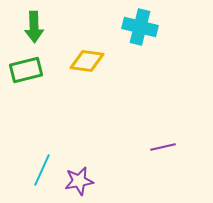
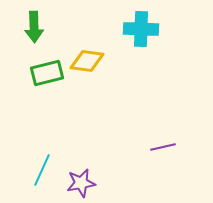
cyan cross: moved 1 px right, 2 px down; rotated 12 degrees counterclockwise
green rectangle: moved 21 px right, 3 px down
purple star: moved 2 px right, 2 px down
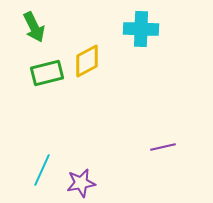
green arrow: rotated 24 degrees counterclockwise
yellow diamond: rotated 36 degrees counterclockwise
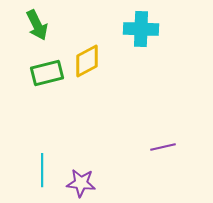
green arrow: moved 3 px right, 2 px up
cyan line: rotated 24 degrees counterclockwise
purple star: rotated 16 degrees clockwise
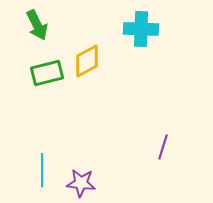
purple line: rotated 60 degrees counterclockwise
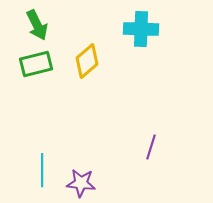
yellow diamond: rotated 12 degrees counterclockwise
green rectangle: moved 11 px left, 9 px up
purple line: moved 12 px left
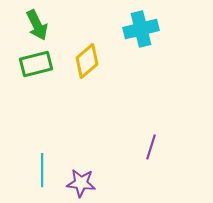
cyan cross: rotated 16 degrees counterclockwise
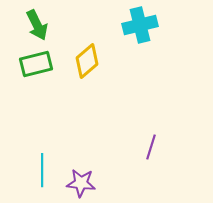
cyan cross: moved 1 px left, 4 px up
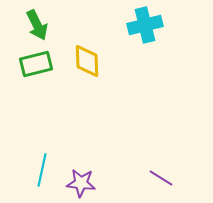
cyan cross: moved 5 px right
yellow diamond: rotated 52 degrees counterclockwise
purple line: moved 10 px right, 31 px down; rotated 75 degrees counterclockwise
cyan line: rotated 12 degrees clockwise
